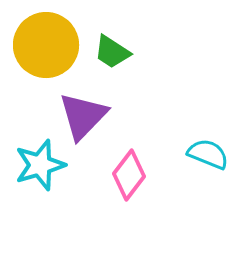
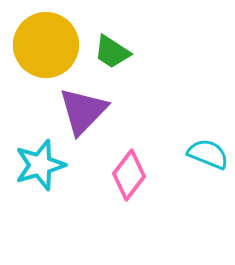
purple triangle: moved 5 px up
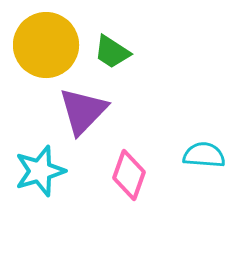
cyan semicircle: moved 4 px left, 1 px down; rotated 18 degrees counterclockwise
cyan star: moved 6 px down
pink diamond: rotated 18 degrees counterclockwise
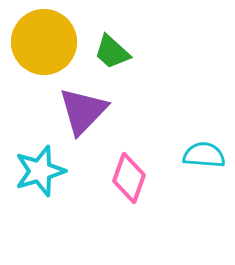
yellow circle: moved 2 px left, 3 px up
green trapezoid: rotated 9 degrees clockwise
pink diamond: moved 3 px down
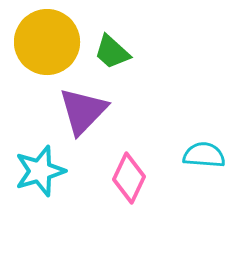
yellow circle: moved 3 px right
pink diamond: rotated 6 degrees clockwise
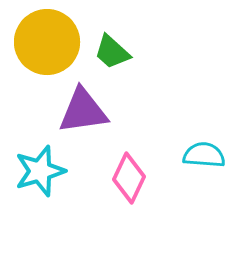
purple triangle: rotated 38 degrees clockwise
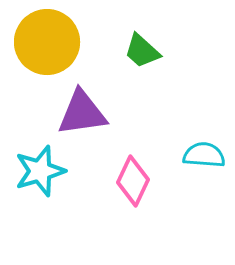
green trapezoid: moved 30 px right, 1 px up
purple triangle: moved 1 px left, 2 px down
pink diamond: moved 4 px right, 3 px down
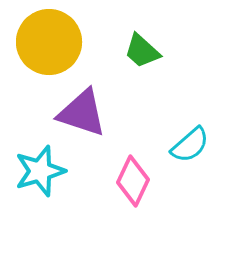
yellow circle: moved 2 px right
purple triangle: rotated 26 degrees clockwise
cyan semicircle: moved 14 px left, 10 px up; rotated 135 degrees clockwise
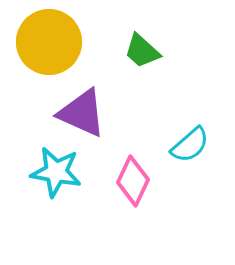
purple triangle: rotated 6 degrees clockwise
cyan star: moved 16 px right, 1 px down; rotated 27 degrees clockwise
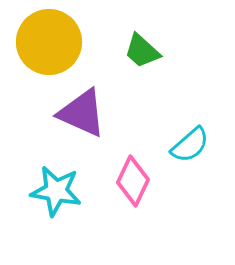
cyan star: moved 19 px down
